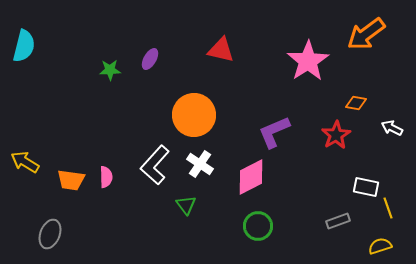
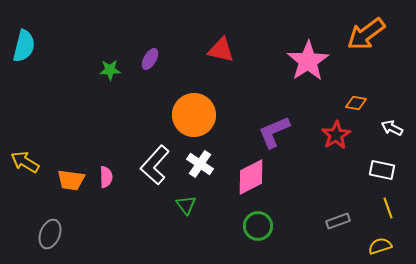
white rectangle: moved 16 px right, 17 px up
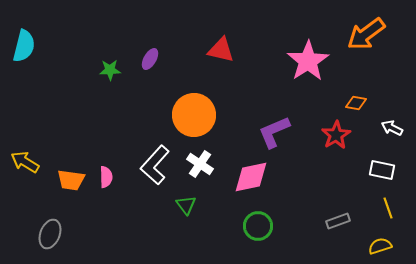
pink diamond: rotated 15 degrees clockwise
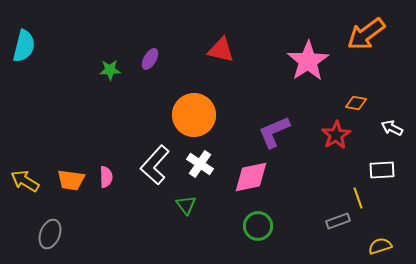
yellow arrow: moved 19 px down
white rectangle: rotated 15 degrees counterclockwise
yellow line: moved 30 px left, 10 px up
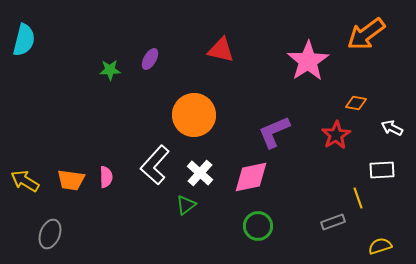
cyan semicircle: moved 6 px up
white cross: moved 9 px down; rotated 8 degrees clockwise
green triangle: rotated 30 degrees clockwise
gray rectangle: moved 5 px left, 1 px down
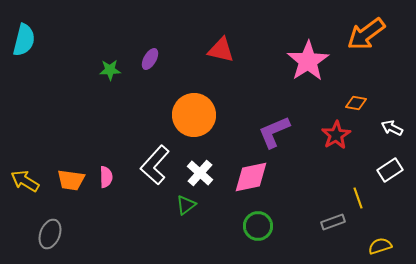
white rectangle: moved 8 px right; rotated 30 degrees counterclockwise
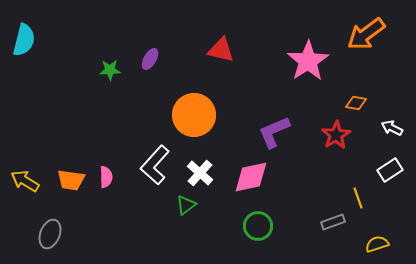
yellow semicircle: moved 3 px left, 2 px up
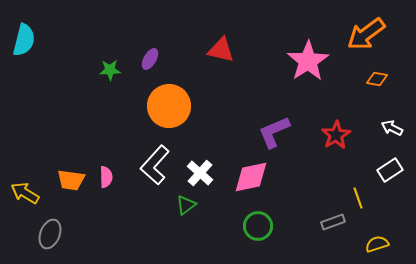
orange diamond: moved 21 px right, 24 px up
orange circle: moved 25 px left, 9 px up
yellow arrow: moved 12 px down
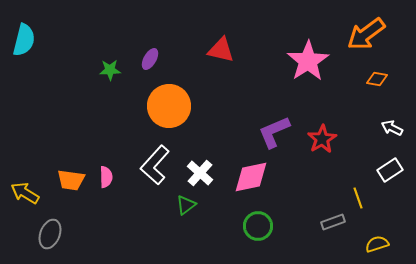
red star: moved 14 px left, 4 px down
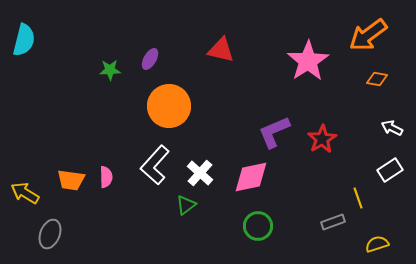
orange arrow: moved 2 px right, 1 px down
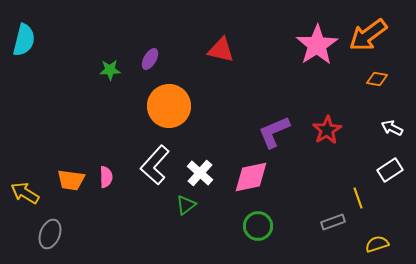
pink star: moved 9 px right, 16 px up
red star: moved 5 px right, 9 px up
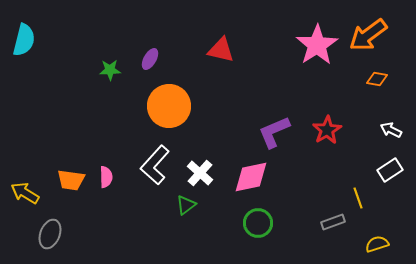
white arrow: moved 1 px left, 2 px down
green circle: moved 3 px up
